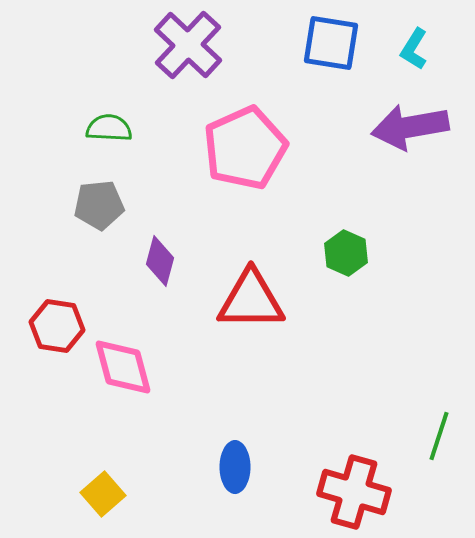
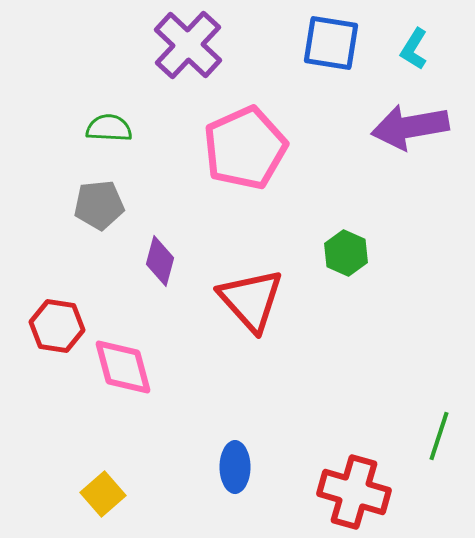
red triangle: rotated 48 degrees clockwise
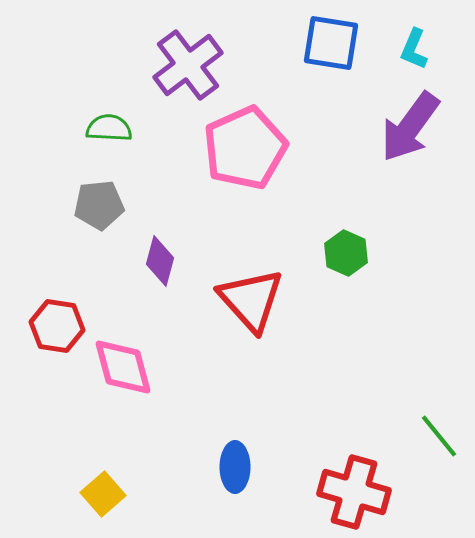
purple cross: moved 20 px down; rotated 10 degrees clockwise
cyan L-shape: rotated 9 degrees counterclockwise
purple arrow: rotated 44 degrees counterclockwise
green line: rotated 57 degrees counterclockwise
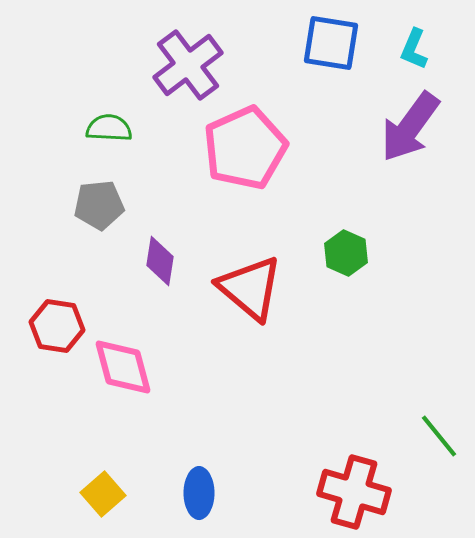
purple diamond: rotated 6 degrees counterclockwise
red triangle: moved 1 px left, 12 px up; rotated 8 degrees counterclockwise
blue ellipse: moved 36 px left, 26 px down
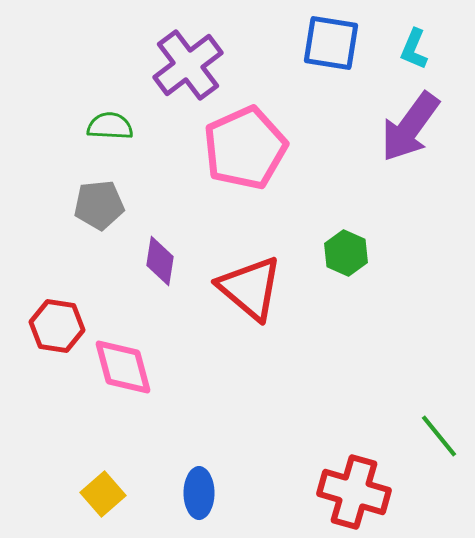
green semicircle: moved 1 px right, 2 px up
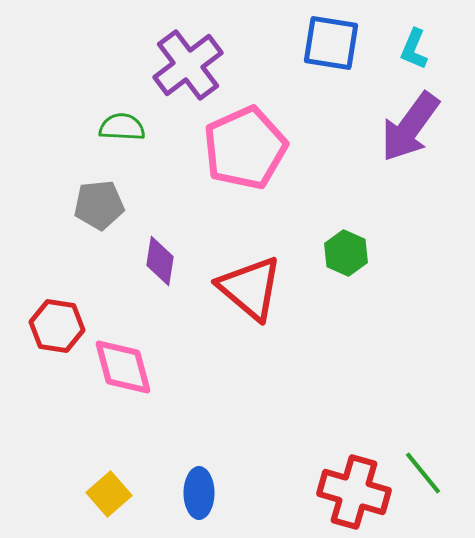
green semicircle: moved 12 px right, 1 px down
green line: moved 16 px left, 37 px down
yellow square: moved 6 px right
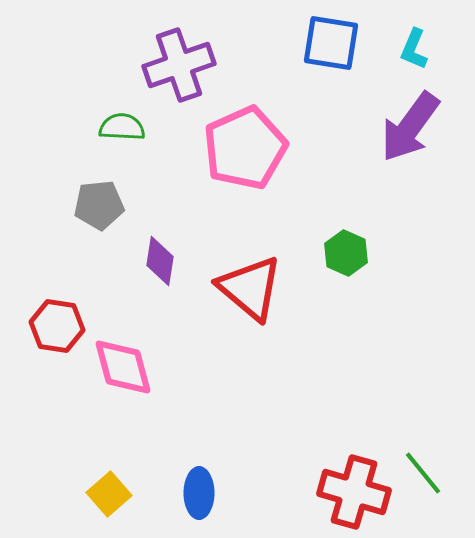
purple cross: moved 9 px left; rotated 18 degrees clockwise
